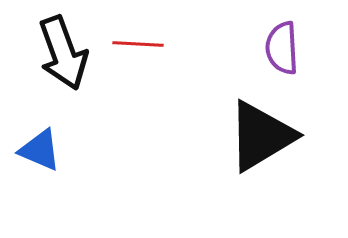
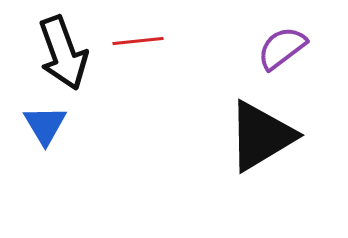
red line: moved 3 px up; rotated 9 degrees counterclockwise
purple semicircle: rotated 56 degrees clockwise
blue triangle: moved 5 px right, 25 px up; rotated 36 degrees clockwise
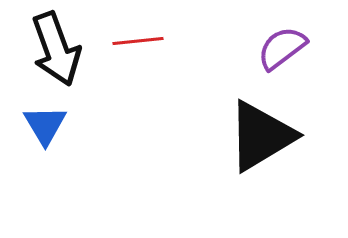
black arrow: moved 7 px left, 4 px up
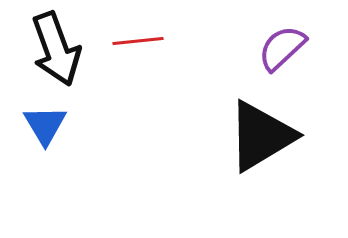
purple semicircle: rotated 6 degrees counterclockwise
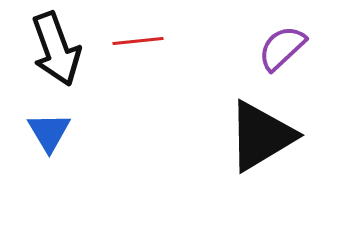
blue triangle: moved 4 px right, 7 px down
